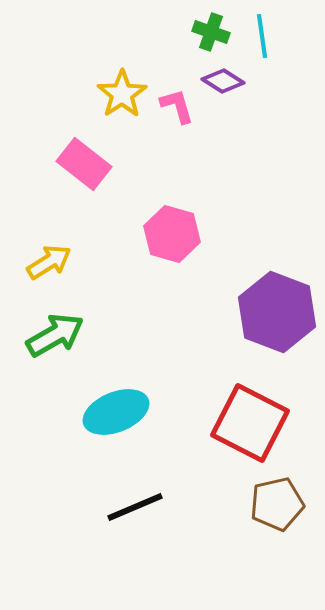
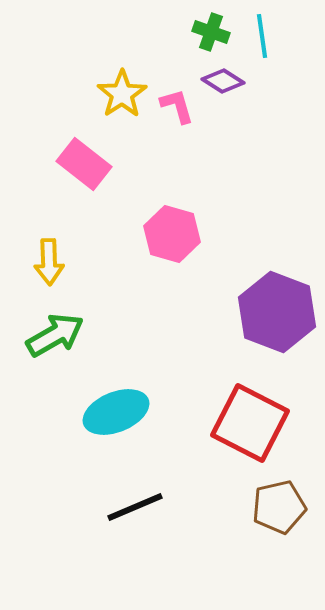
yellow arrow: rotated 120 degrees clockwise
brown pentagon: moved 2 px right, 3 px down
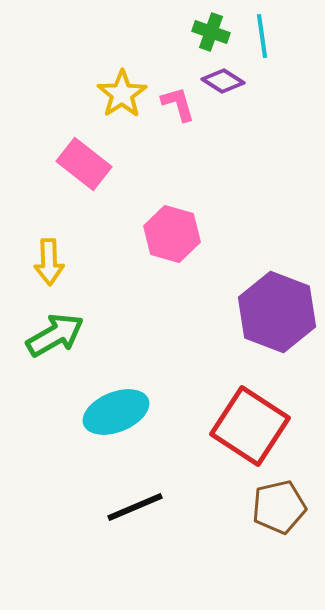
pink L-shape: moved 1 px right, 2 px up
red square: moved 3 px down; rotated 6 degrees clockwise
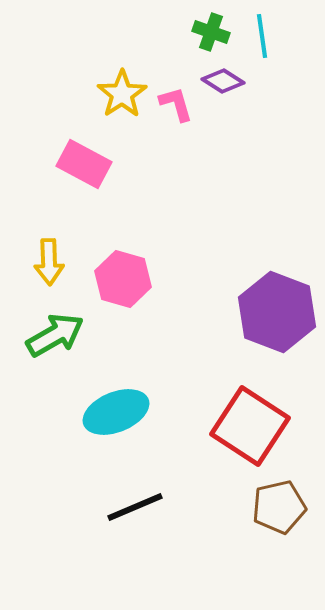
pink L-shape: moved 2 px left
pink rectangle: rotated 10 degrees counterclockwise
pink hexagon: moved 49 px left, 45 px down
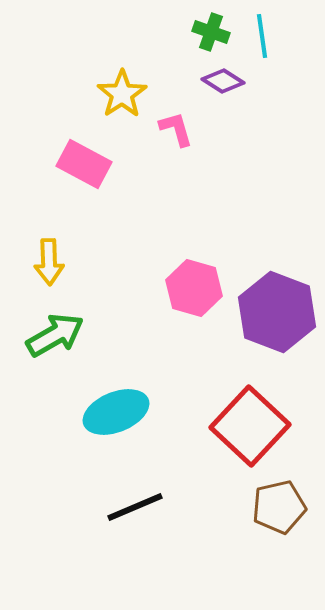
pink L-shape: moved 25 px down
pink hexagon: moved 71 px right, 9 px down
red square: rotated 10 degrees clockwise
